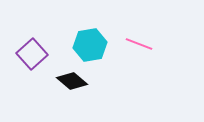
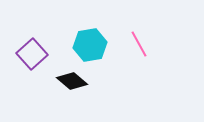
pink line: rotated 40 degrees clockwise
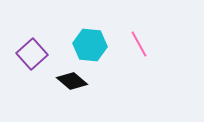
cyan hexagon: rotated 16 degrees clockwise
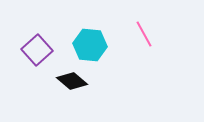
pink line: moved 5 px right, 10 px up
purple square: moved 5 px right, 4 px up
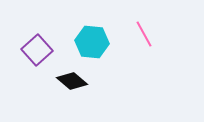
cyan hexagon: moved 2 px right, 3 px up
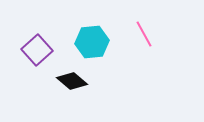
cyan hexagon: rotated 12 degrees counterclockwise
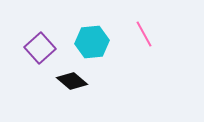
purple square: moved 3 px right, 2 px up
